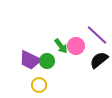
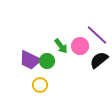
pink circle: moved 4 px right
yellow circle: moved 1 px right
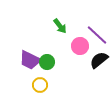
green arrow: moved 1 px left, 20 px up
green circle: moved 1 px down
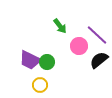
pink circle: moved 1 px left
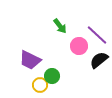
green circle: moved 5 px right, 14 px down
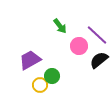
purple trapezoid: rotated 125 degrees clockwise
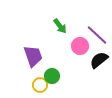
pink circle: moved 1 px right
purple trapezoid: moved 3 px right, 4 px up; rotated 100 degrees clockwise
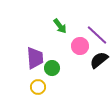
purple trapezoid: moved 2 px right, 2 px down; rotated 15 degrees clockwise
green circle: moved 8 px up
yellow circle: moved 2 px left, 2 px down
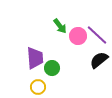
pink circle: moved 2 px left, 10 px up
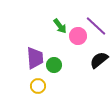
purple line: moved 1 px left, 9 px up
green circle: moved 2 px right, 3 px up
yellow circle: moved 1 px up
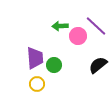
green arrow: rotated 126 degrees clockwise
black semicircle: moved 1 px left, 5 px down
yellow circle: moved 1 px left, 2 px up
